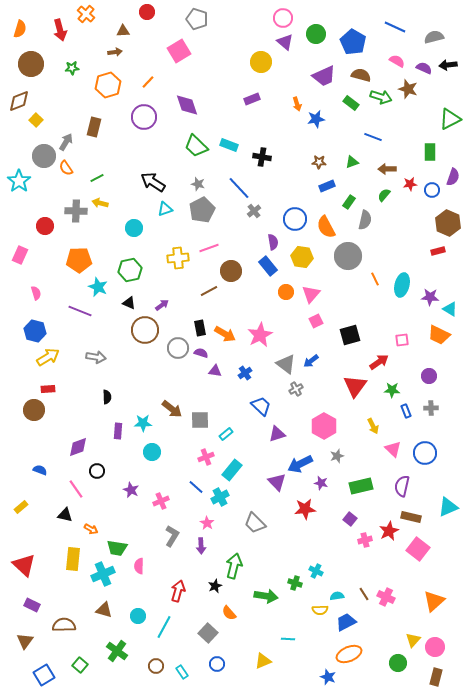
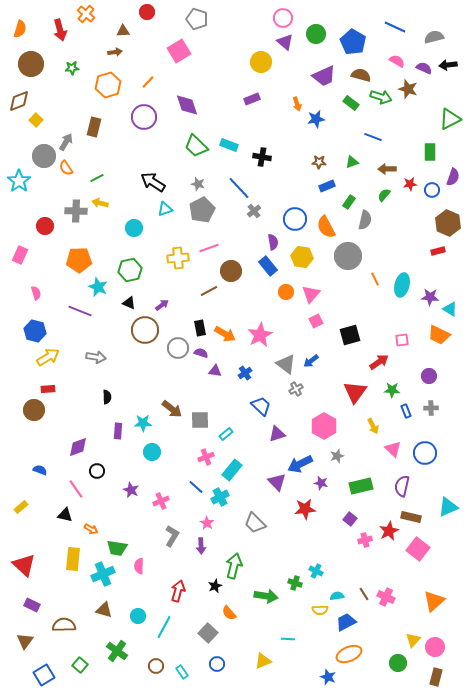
red triangle at (355, 386): moved 6 px down
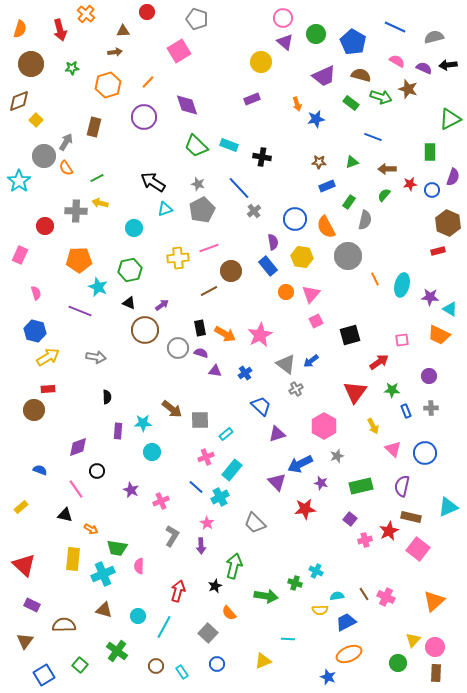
brown rectangle at (436, 677): moved 4 px up; rotated 12 degrees counterclockwise
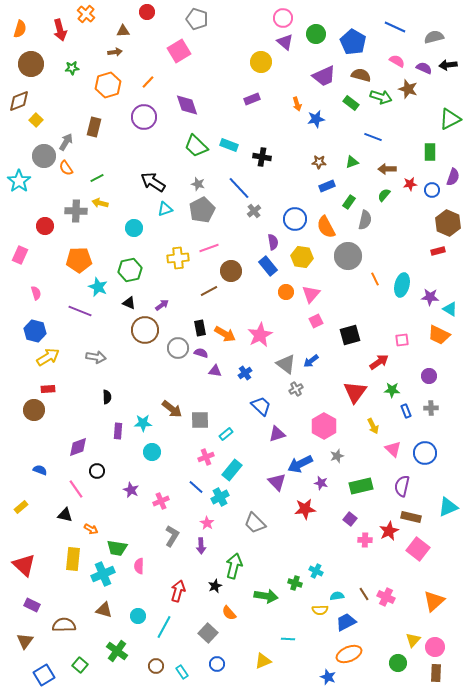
pink cross at (365, 540): rotated 16 degrees clockwise
